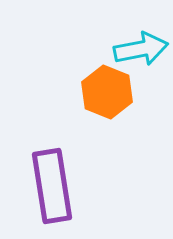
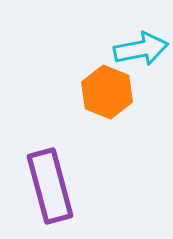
purple rectangle: moved 2 px left; rotated 6 degrees counterclockwise
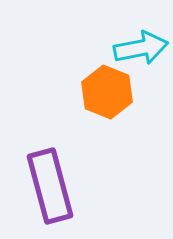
cyan arrow: moved 1 px up
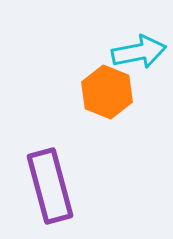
cyan arrow: moved 2 px left, 4 px down
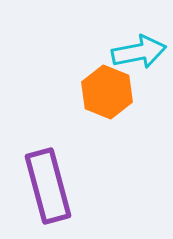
purple rectangle: moved 2 px left
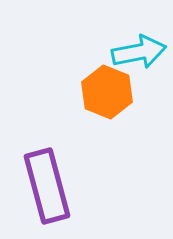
purple rectangle: moved 1 px left
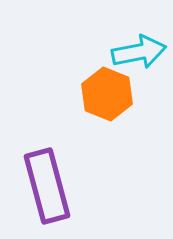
orange hexagon: moved 2 px down
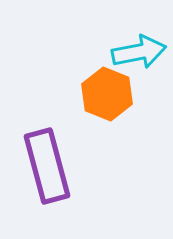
purple rectangle: moved 20 px up
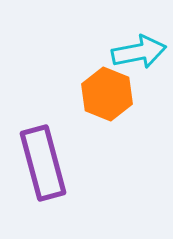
purple rectangle: moved 4 px left, 3 px up
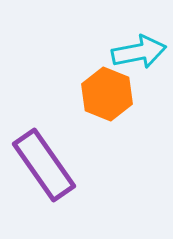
purple rectangle: moved 1 px right, 2 px down; rotated 20 degrees counterclockwise
